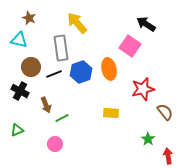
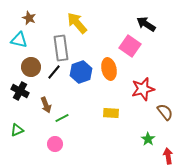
black line: moved 2 px up; rotated 28 degrees counterclockwise
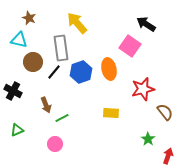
brown circle: moved 2 px right, 5 px up
black cross: moved 7 px left
red arrow: rotated 28 degrees clockwise
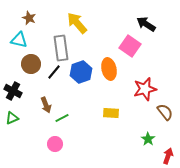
brown circle: moved 2 px left, 2 px down
red star: moved 2 px right
green triangle: moved 5 px left, 12 px up
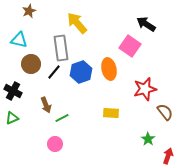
brown star: moved 7 px up; rotated 24 degrees clockwise
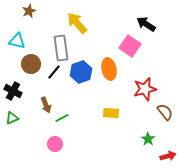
cyan triangle: moved 2 px left, 1 px down
red arrow: rotated 56 degrees clockwise
